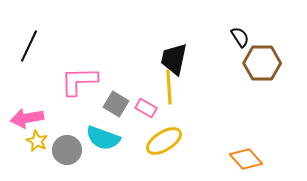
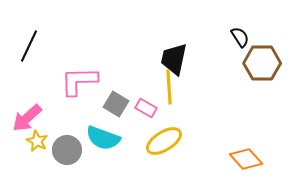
pink arrow: rotated 32 degrees counterclockwise
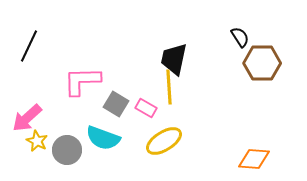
pink L-shape: moved 3 px right
orange diamond: moved 8 px right; rotated 44 degrees counterclockwise
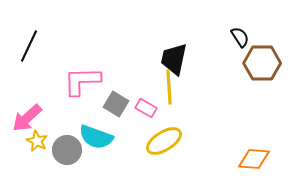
cyan semicircle: moved 7 px left, 1 px up
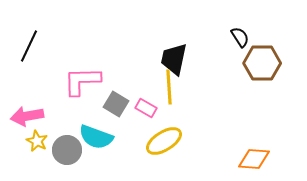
pink arrow: moved 2 px up; rotated 32 degrees clockwise
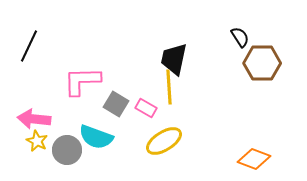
pink arrow: moved 7 px right, 3 px down; rotated 16 degrees clockwise
orange diamond: rotated 16 degrees clockwise
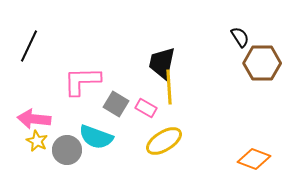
black trapezoid: moved 12 px left, 4 px down
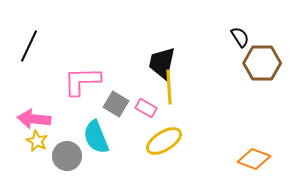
cyan semicircle: rotated 48 degrees clockwise
gray circle: moved 6 px down
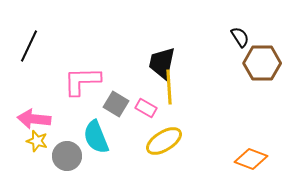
yellow star: rotated 10 degrees counterclockwise
orange diamond: moved 3 px left
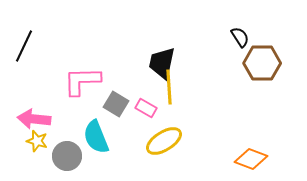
black line: moved 5 px left
